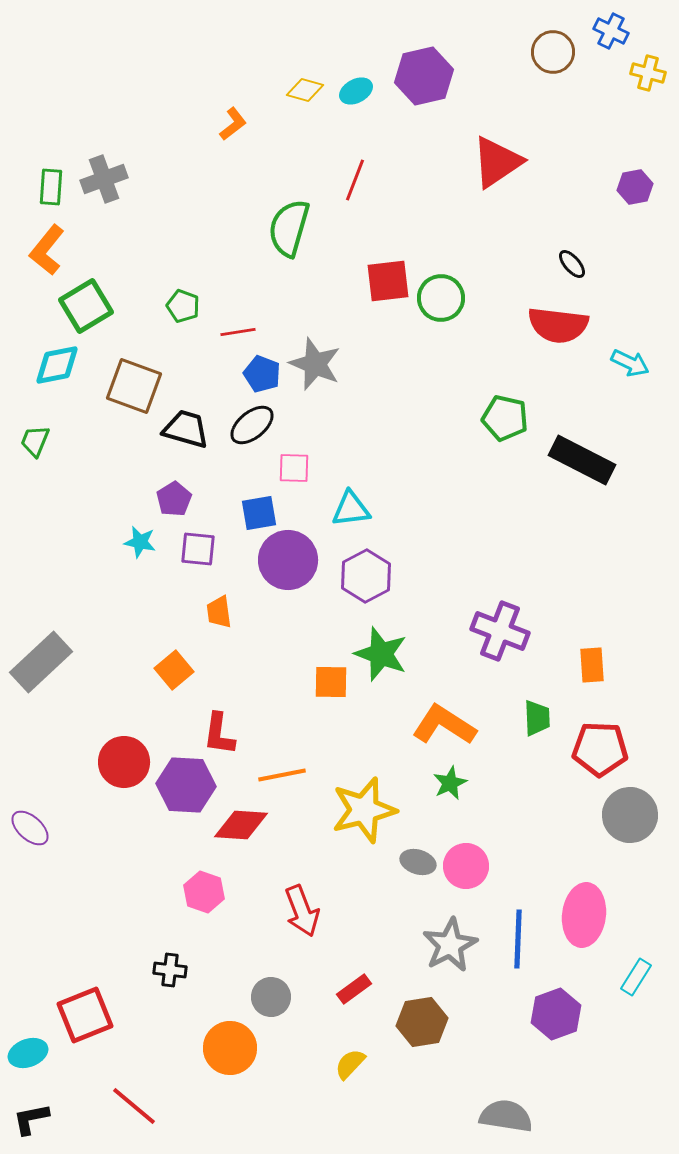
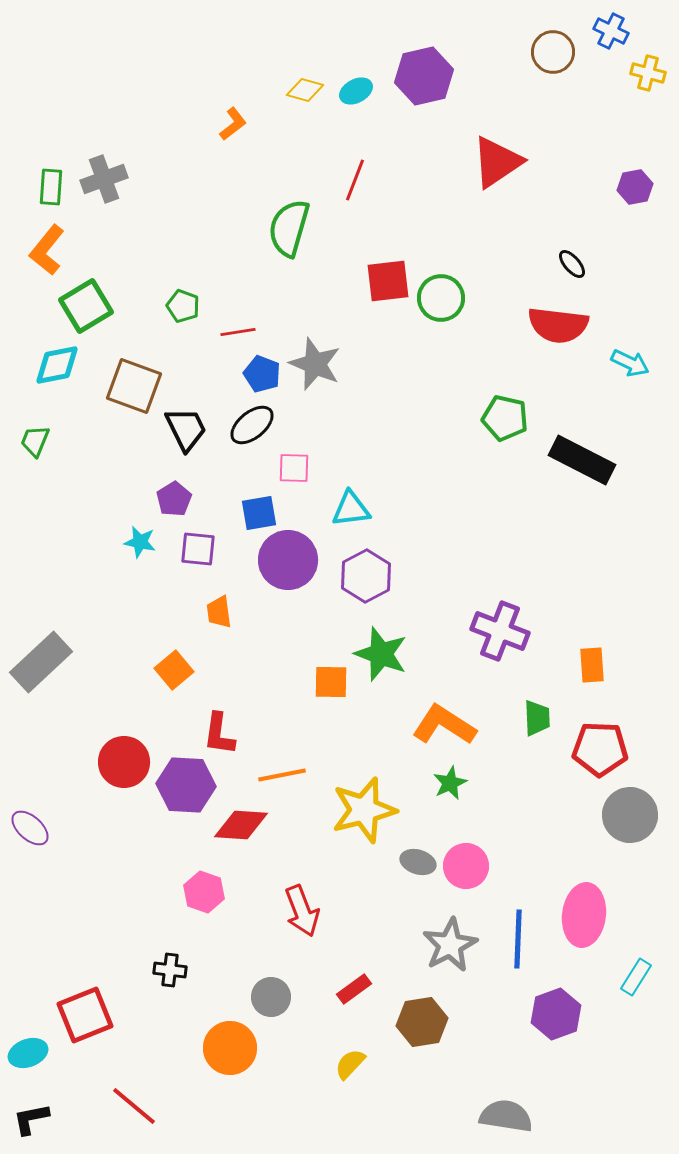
black trapezoid at (186, 429): rotated 48 degrees clockwise
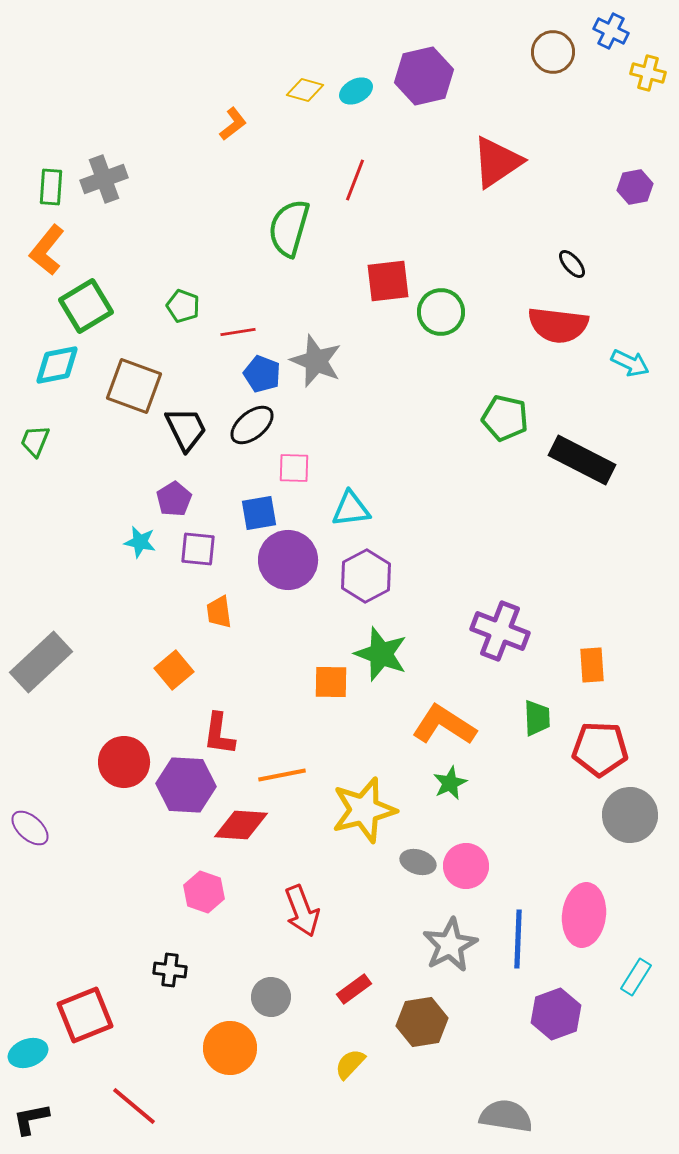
green circle at (441, 298): moved 14 px down
gray star at (315, 364): moved 1 px right, 3 px up
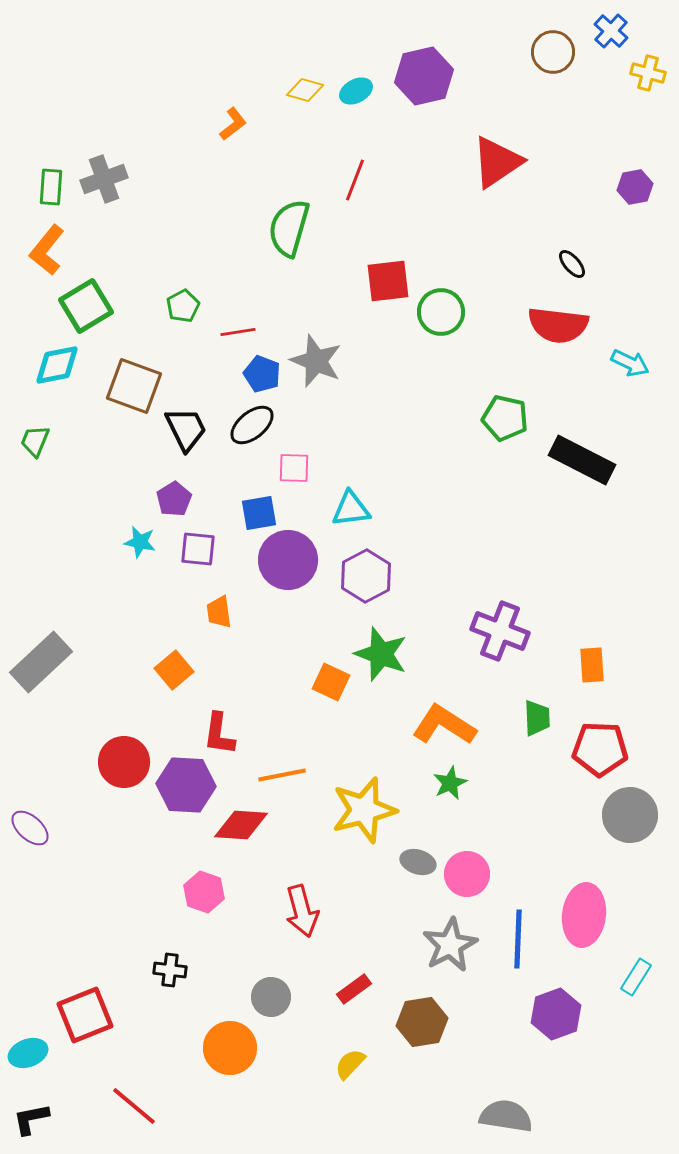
blue cross at (611, 31): rotated 16 degrees clockwise
green pentagon at (183, 306): rotated 24 degrees clockwise
orange square at (331, 682): rotated 24 degrees clockwise
pink circle at (466, 866): moved 1 px right, 8 px down
red arrow at (302, 911): rotated 6 degrees clockwise
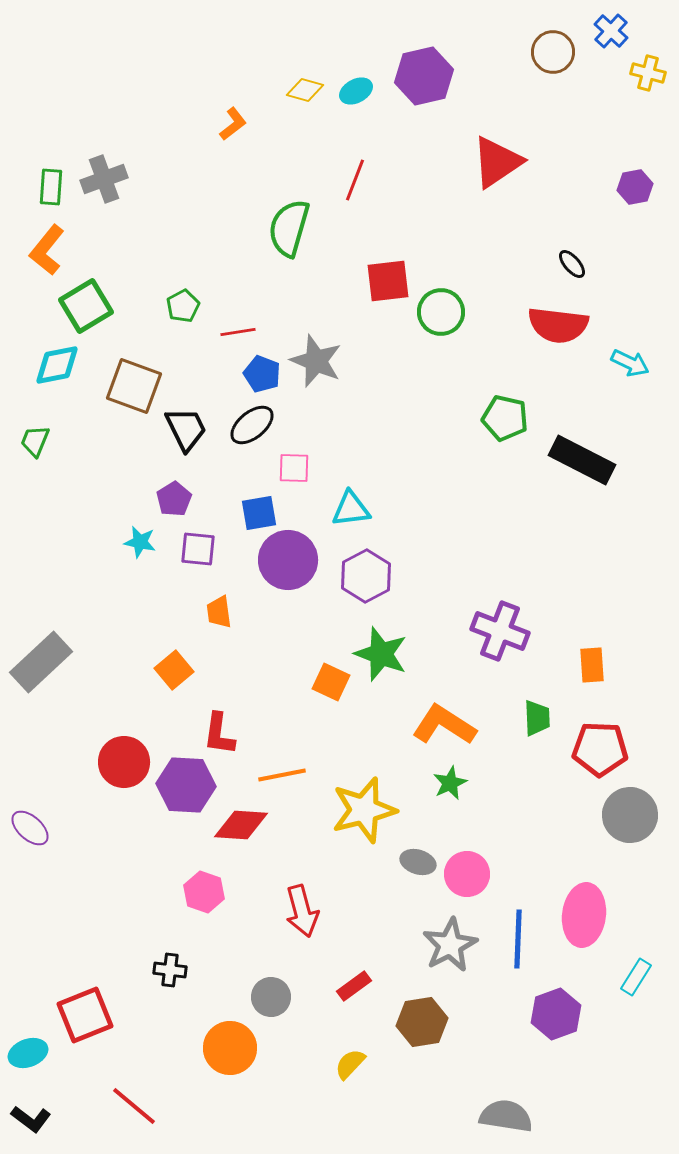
red rectangle at (354, 989): moved 3 px up
black L-shape at (31, 1119): rotated 132 degrees counterclockwise
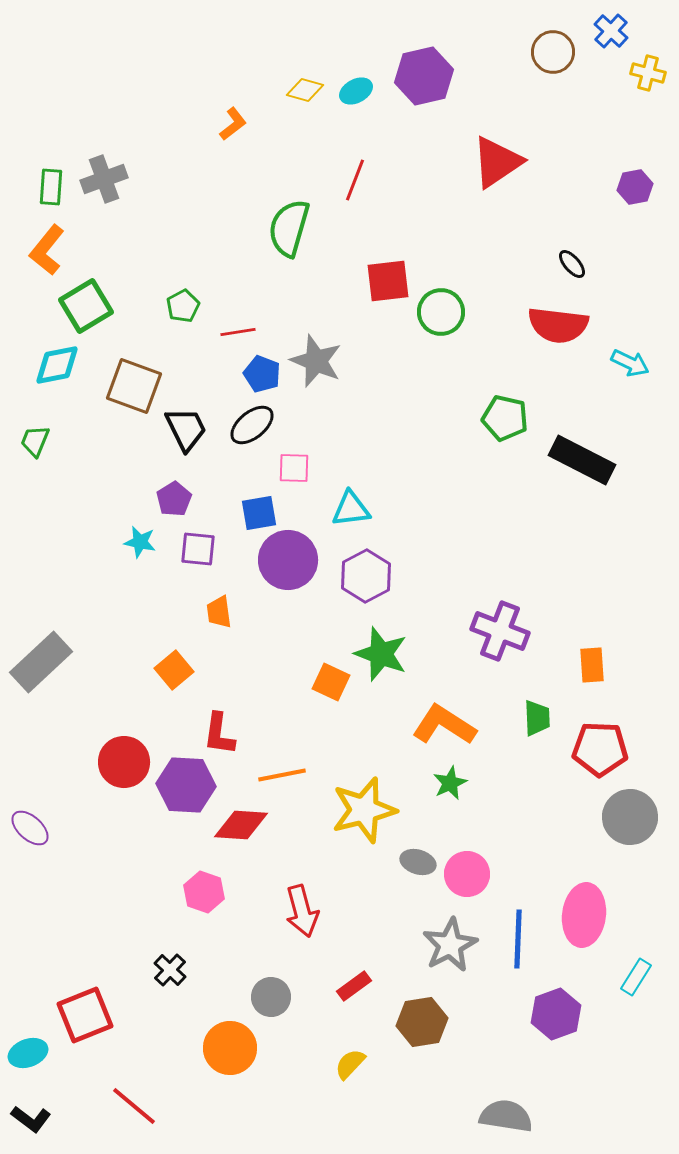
gray circle at (630, 815): moved 2 px down
black cross at (170, 970): rotated 36 degrees clockwise
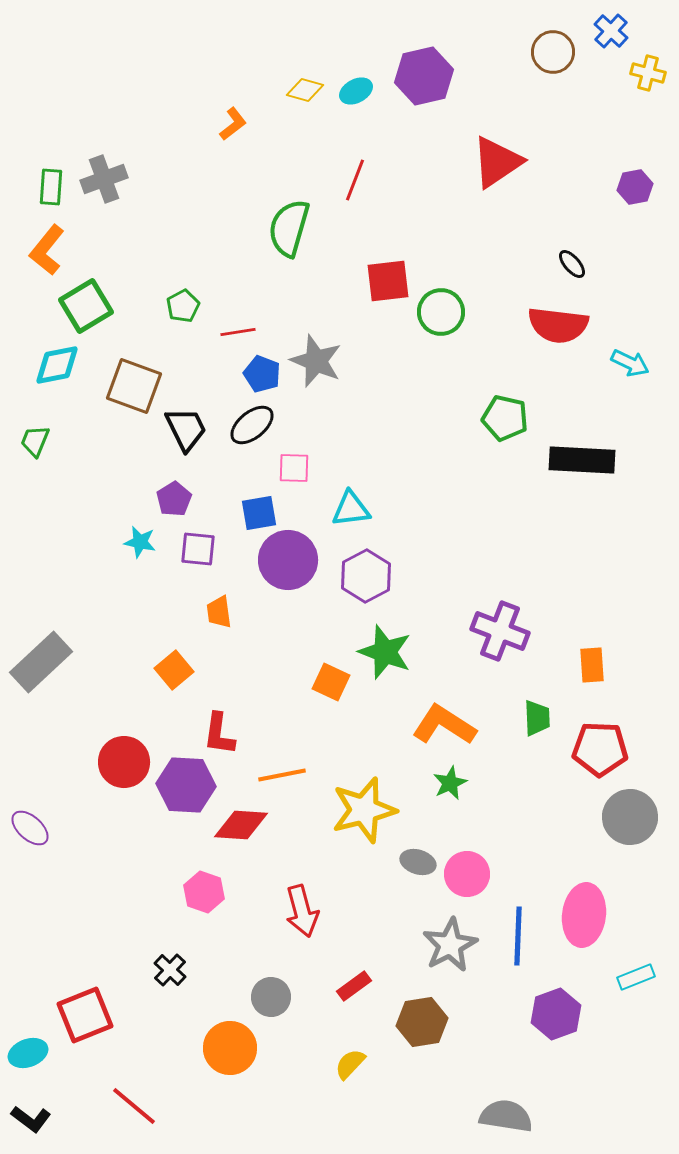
black rectangle at (582, 460): rotated 24 degrees counterclockwise
green star at (381, 654): moved 4 px right, 2 px up
blue line at (518, 939): moved 3 px up
cyan rectangle at (636, 977): rotated 36 degrees clockwise
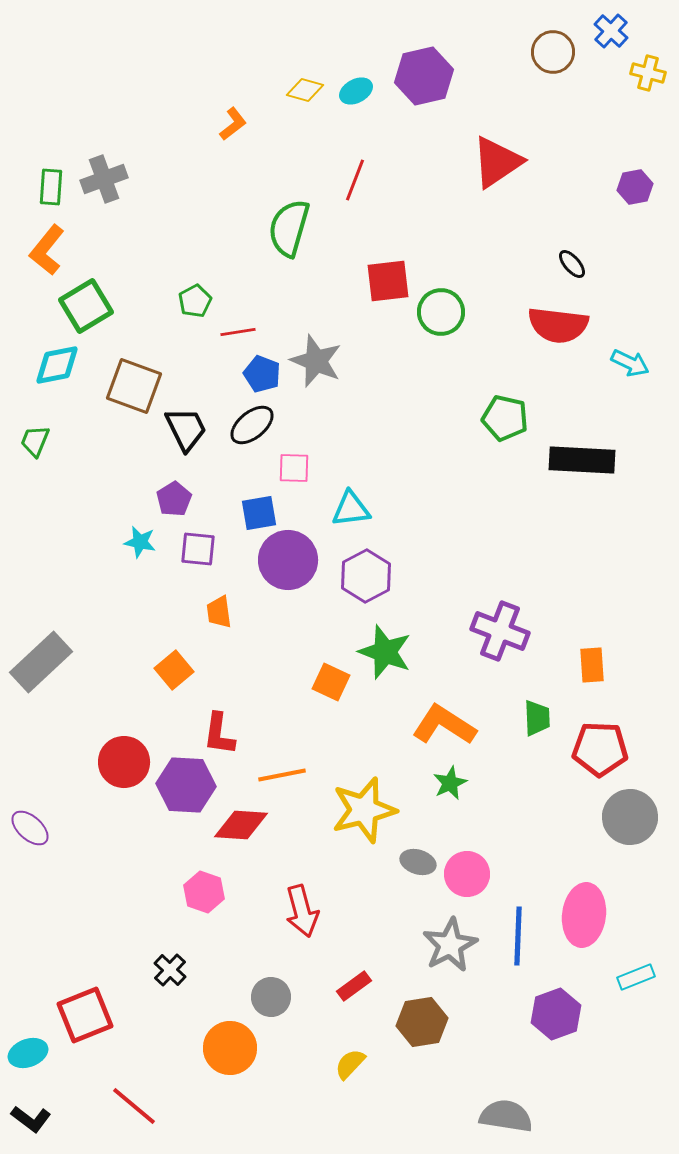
green pentagon at (183, 306): moved 12 px right, 5 px up
